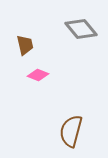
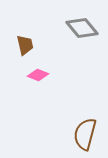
gray diamond: moved 1 px right, 1 px up
brown semicircle: moved 14 px right, 3 px down
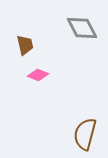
gray diamond: rotated 12 degrees clockwise
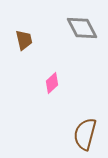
brown trapezoid: moved 1 px left, 5 px up
pink diamond: moved 14 px right, 8 px down; rotated 65 degrees counterclockwise
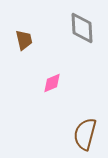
gray diamond: rotated 24 degrees clockwise
pink diamond: rotated 20 degrees clockwise
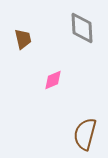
brown trapezoid: moved 1 px left, 1 px up
pink diamond: moved 1 px right, 3 px up
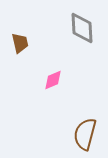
brown trapezoid: moved 3 px left, 4 px down
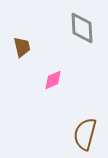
brown trapezoid: moved 2 px right, 4 px down
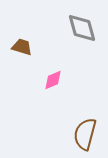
gray diamond: rotated 12 degrees counterclockwise
brown trapezoid: rotated 60 degrees counterclockwise
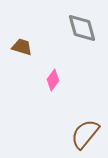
pink diamond: rotated 30 degrees counterclockwise
brown semicircle: rotated 24 degrees clockwise
